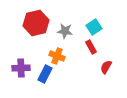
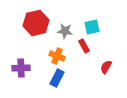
cyan square: moved 2 px left; rotated 21 degrees clockwise
red rectangle: moved 7 px left, 1 px up
blue rectangle: moved 12 px right, 4 px down
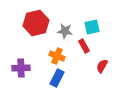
red semicircle: moved 4 px left, 1 px up
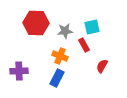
red hexagon: rotated 15 degrees clockwise
gray star: rotated 14 degrees counterclockwise
red rectangle: moved 1 px up
orange cross: moved 3 px right
purple cross: moved 2 px left, 3 px down
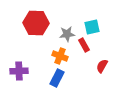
gray star: moved 2 px right, 3 px down
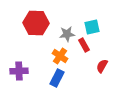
orange cross: rotated 14 degrees clockwise
